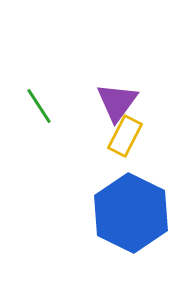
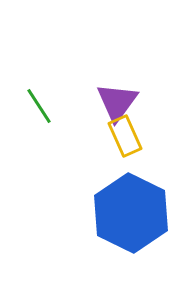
yellow rectangle: rotated 51 degrees counterclockwise
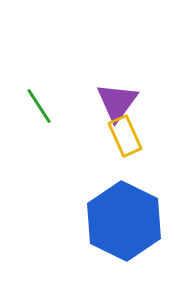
blue hexagon: moved 7 px left, 8 px down
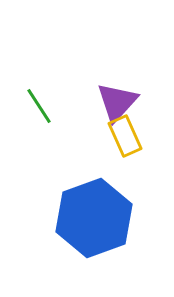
purple triangle: rotated 6 degrees clockwise
blue hexagon: moved 30 px left, 3 px up; rotated 14 degrees clockwise
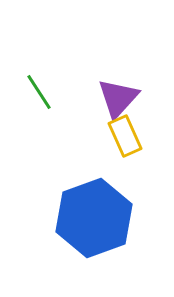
purple triangle: moved 1 px right, 4 px up
green line: moved 14 px up
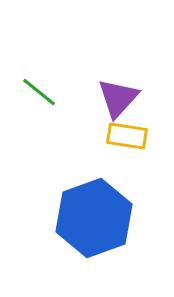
green line: rotated 18 degrees counterclockwise
yellow rectangle: moved 2 px right; rotated 57 degrees counterclockwise
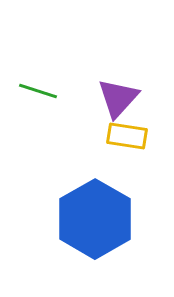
green line: moved 1 px left, 1 px up; rotated 21 degrees counterclockwise
blue hexagon: moved 1 px right, 1 px down; rotated 10 degrees counterclockwise
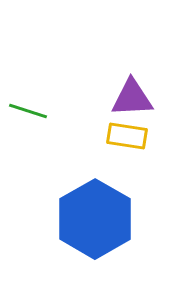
green line: moved 10 px left, 20 px down
purple triangle: moved 14 px right; rotated 45 degrees clockwise
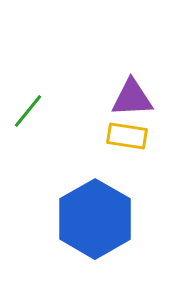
green line: rotated 69 degrees counterclockwise
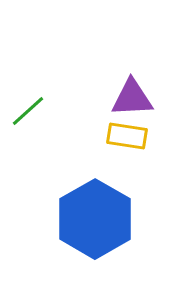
green line: rotated 9 degrees clockwise
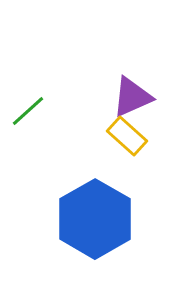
purple triangle: moved 1 px up; rotated 21 degrees counterclockwise
yellow rectangle: rotated 33 degrees clockwise
